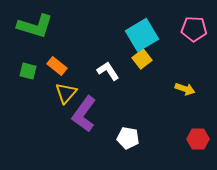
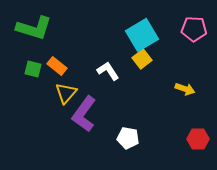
green L-shape: moved 1 px left, 2 px down
green square: moved 5 px right, 2 px up
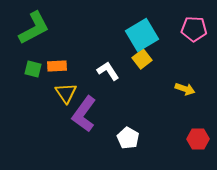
green L-shape: rotated 45 degrees counterclockwise
orange rectangle: rotated 42 degrees counterclockwise
yellow triangle: rotated 15 degrees counterclockwise
white pentagon: rotated 20 degrees clockwise
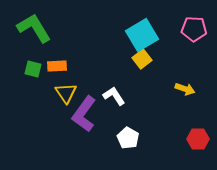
green L-shape: rotated 93 degrees counterclockwise
white L-shape: moved 6 px right, 25 px down
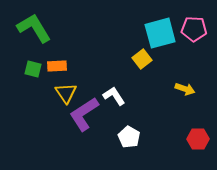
cyan square: moved 18 px right, 2 px up; rotated 16 degrees clockwise
purple L-shape: rotated 21 degrees clockwise
white pentagon: moved 1 px right, 1 px up
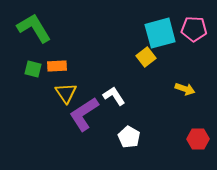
yellow square: moved 4 px right, 2 px up
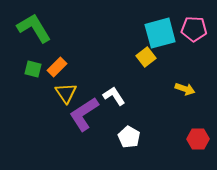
orange rectangle: moved 1 px down; rotated 42 degrees counterclockwise
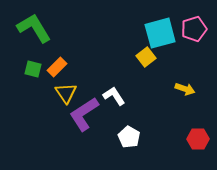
pink pentagon: rotated 20 degrees counterclockwise
